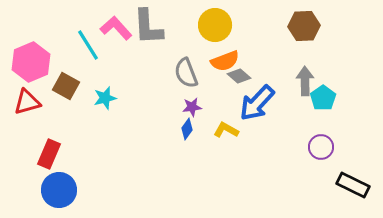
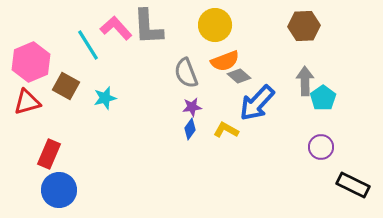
blue diamond: moved 3 px right
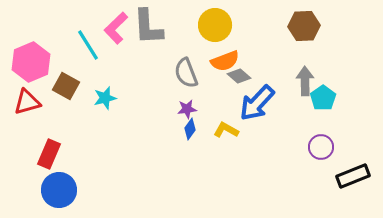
pink L-shape: rotated 92 degrees counterclockwise
purple star: moved 5 px left, 2 px down
black rectangle: moved 9 px up; rotated 48 degrees counterclockwise
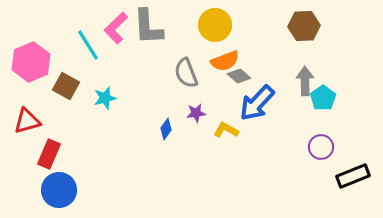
red triangle: moved 19 px down
purple star: moved 9 px right, 4 px down
blue diamond: moved 24 px left
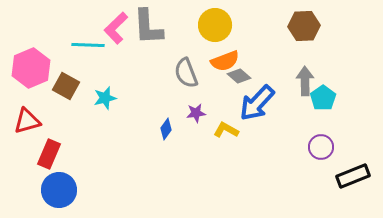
cyan line: rotated 56 degrees counterclockwise
pink hexagon: moved 6 px down
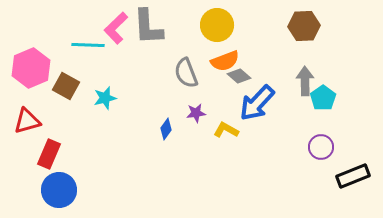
yellow circle: moved 2 px right
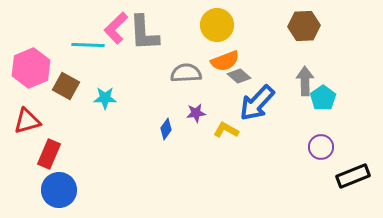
gray L-shape: moved 4 px left, 6 px down
gray semicircle: rotated 108 degrees clockwise
cyan star: rotated 15 degrees clockwise
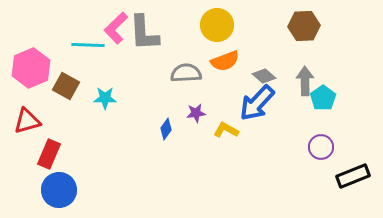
gray diamond: moved 25 px right
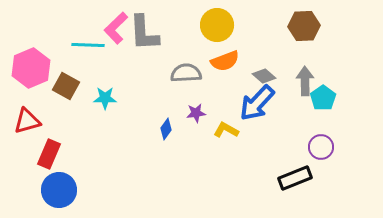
black rectangle: moved 58 px left, 2 px down
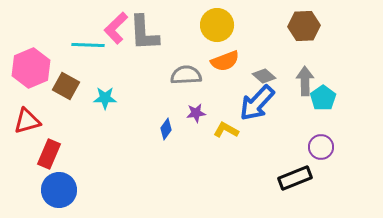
gray semicircle: moved 2 px down
